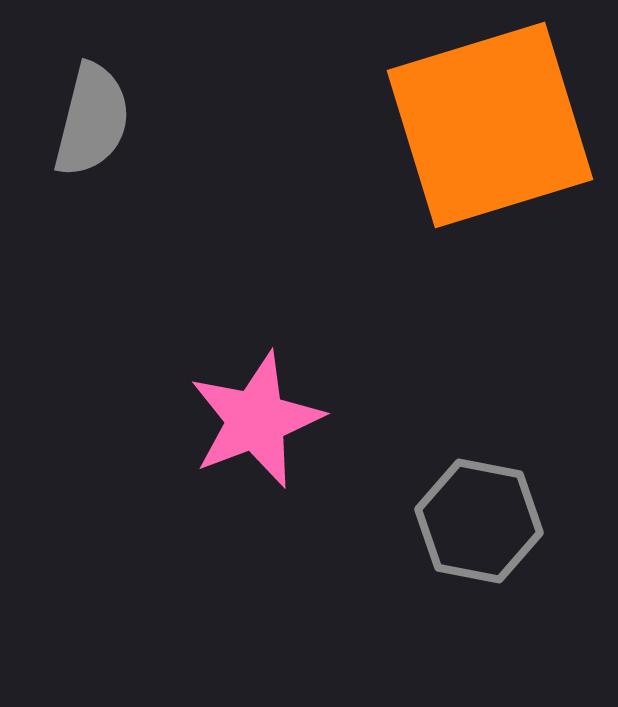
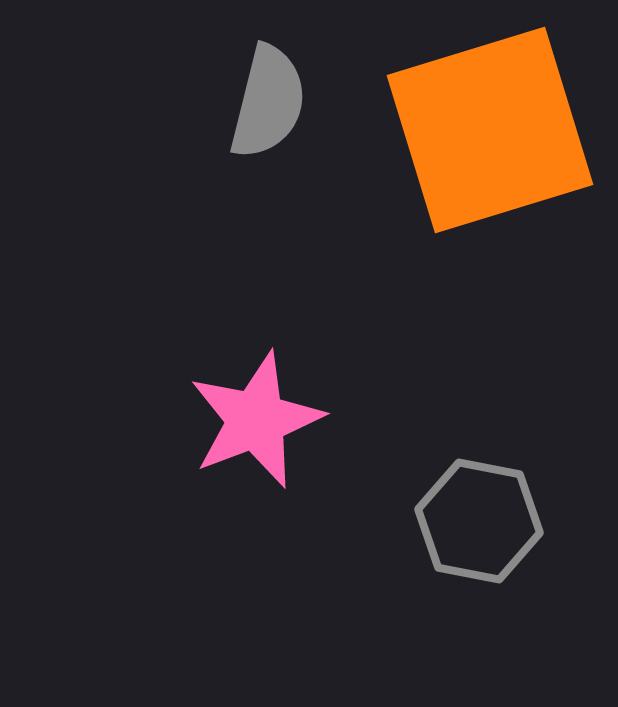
gray semicircle: moved 176 px right, 18 px up
orange square: moved 5 px down
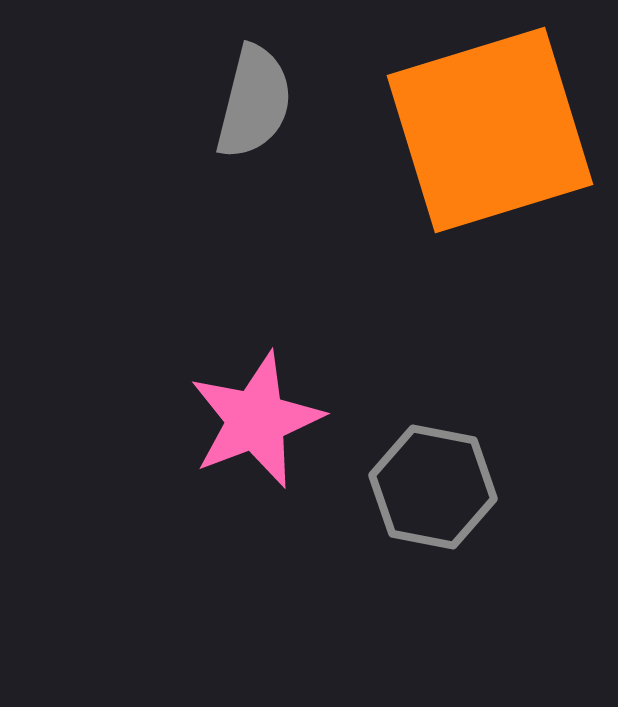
gray semicircle: moved 14 px left
gray hexagon: moved 46 px left, 34 px up
